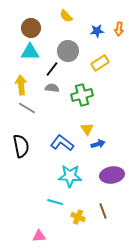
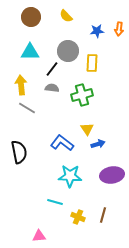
brown circle: moved 11 px up
yellow rectangle: moved 8 px left; rotated 54 degrees counterclockwise
black semicircle: moved 2 px left, 6 px down
brown line: moved 4 px down; rotated 35 degrees clockwise
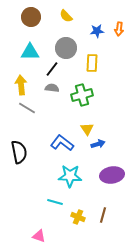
gray circle: moved 2 px left, 3 px up
pink triangle: rotated 24 degrees clockwise
